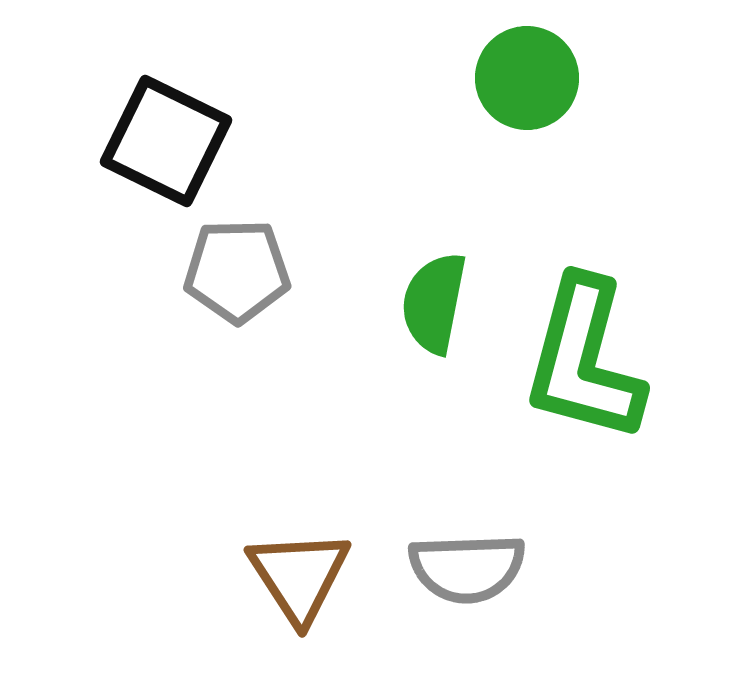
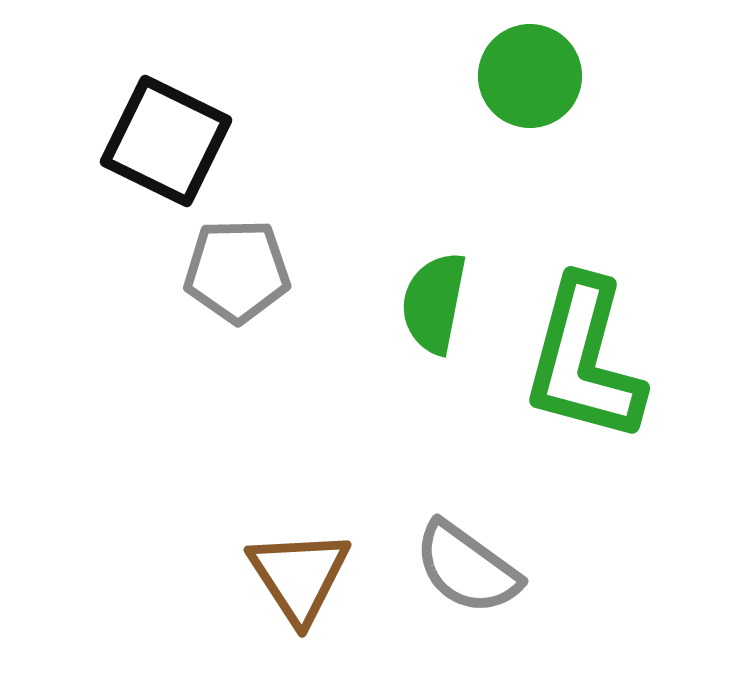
green circle: moved 3 px right, 2 px up
gray semicircle: rotated 38 degrees clockwise
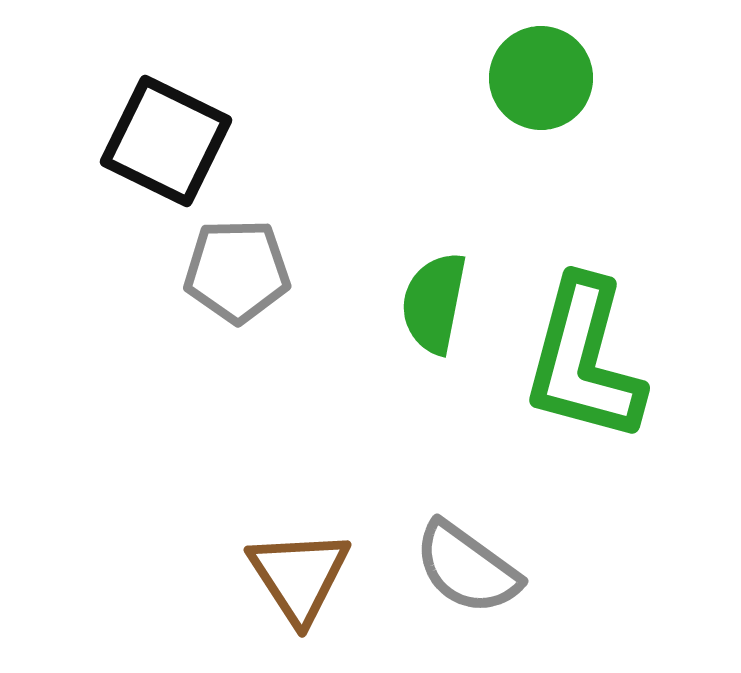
green circle: moved 11 px right, 2 px down
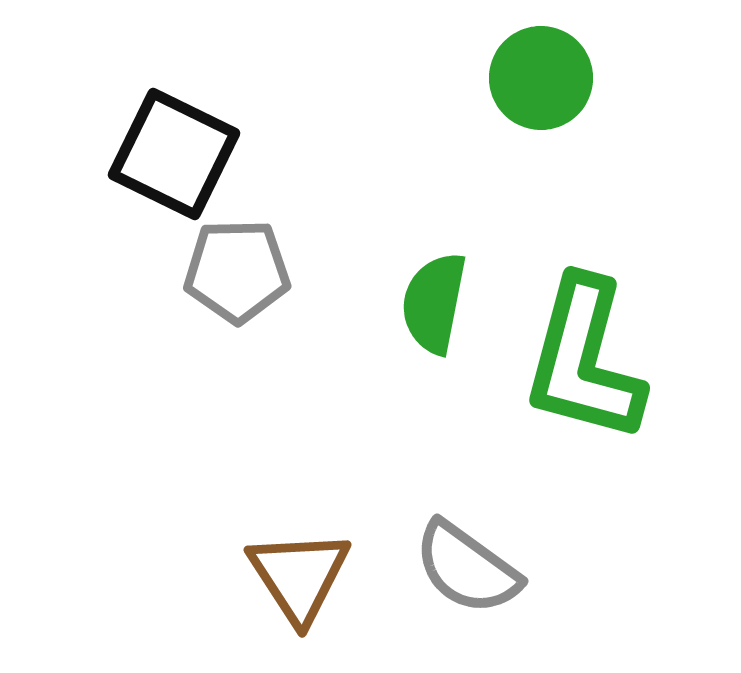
black square: moved 8 px right, 13 px down
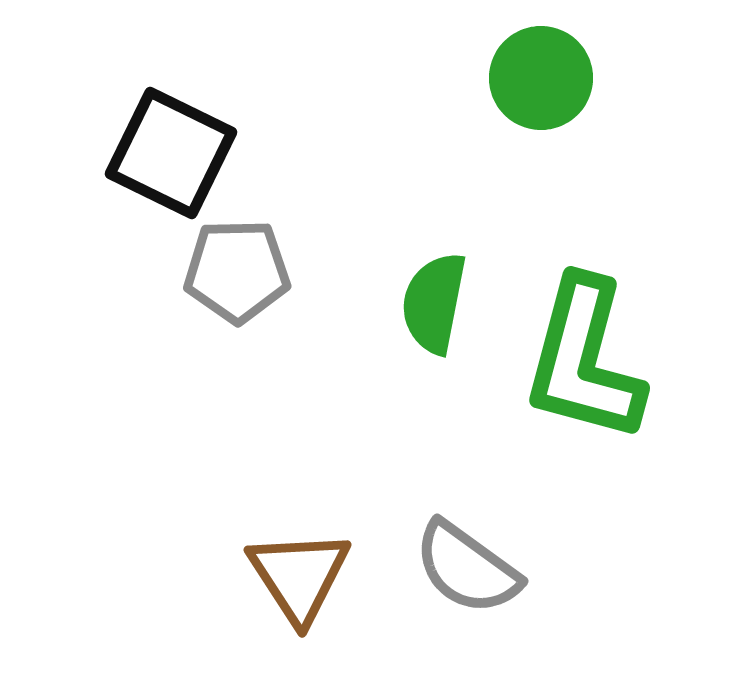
black square: moved 3 px left, 1 px up
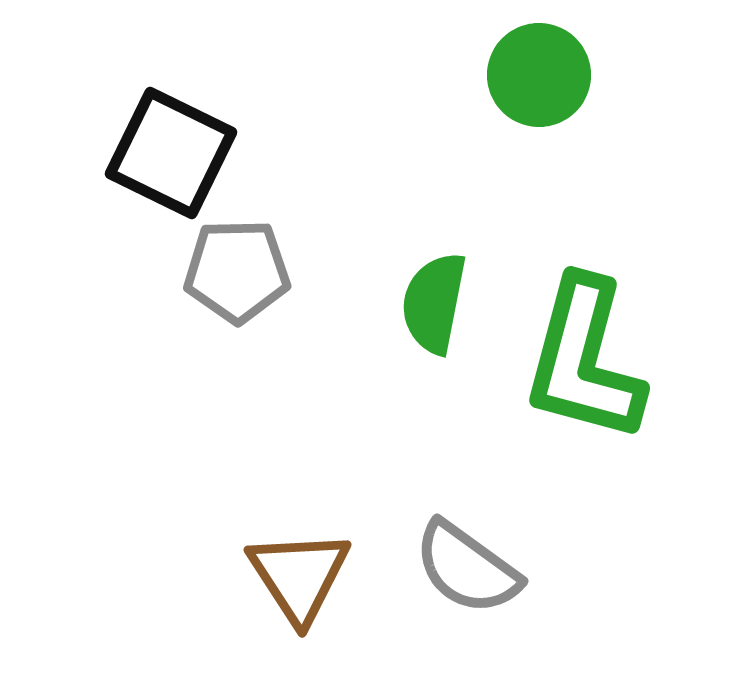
green circle: moved 2 px left, 3 px up
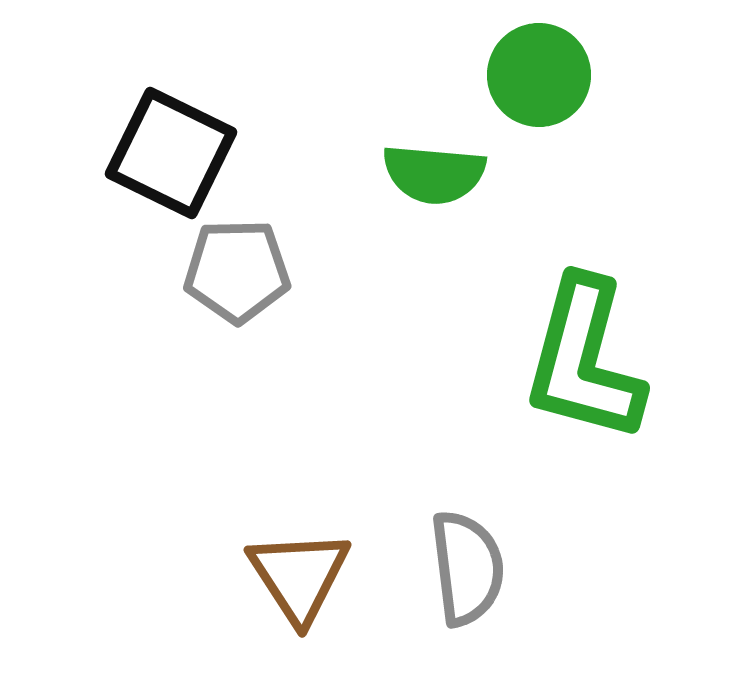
green semicircle: moved 129 px up; rotated 96 degrees counterclockwise
gray semicircle: rotated 133 degrees counterclockwise
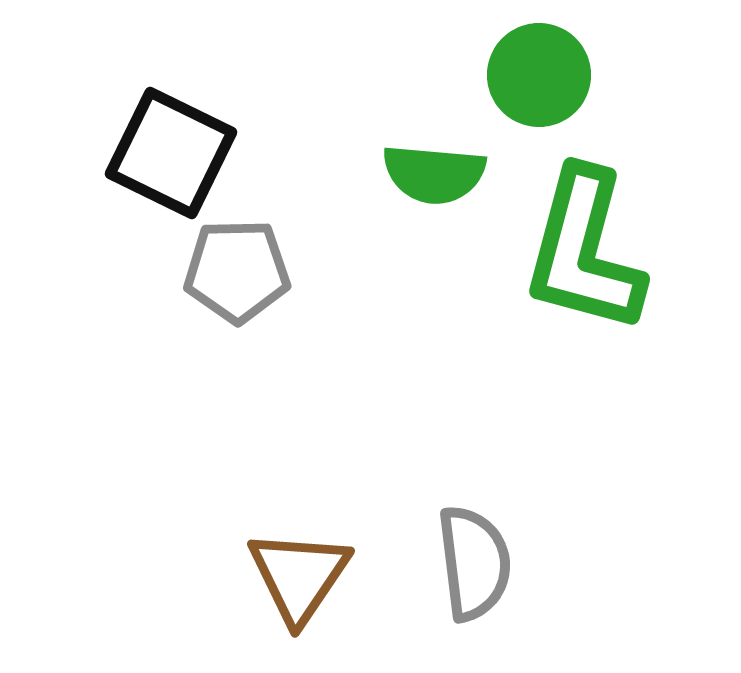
green L-shape: moved 109 px up
gray semicircle: moved 7 px right, 5 px up
brown triangle: rotated 7 degrees clockwise
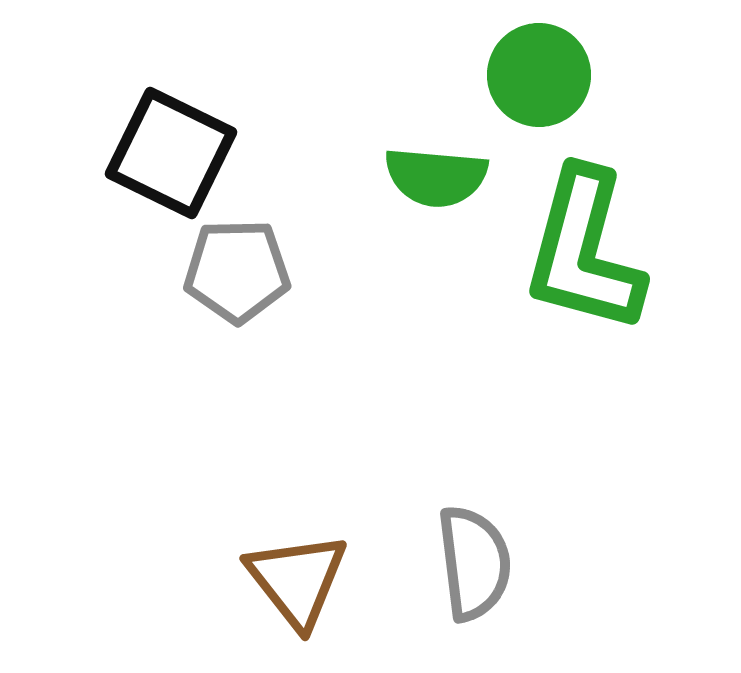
green semicircle: moved 2 px right, 3 px down
brown triangle: moved 2 px left, 4 px down; rotated 12 degrees counterclockwise
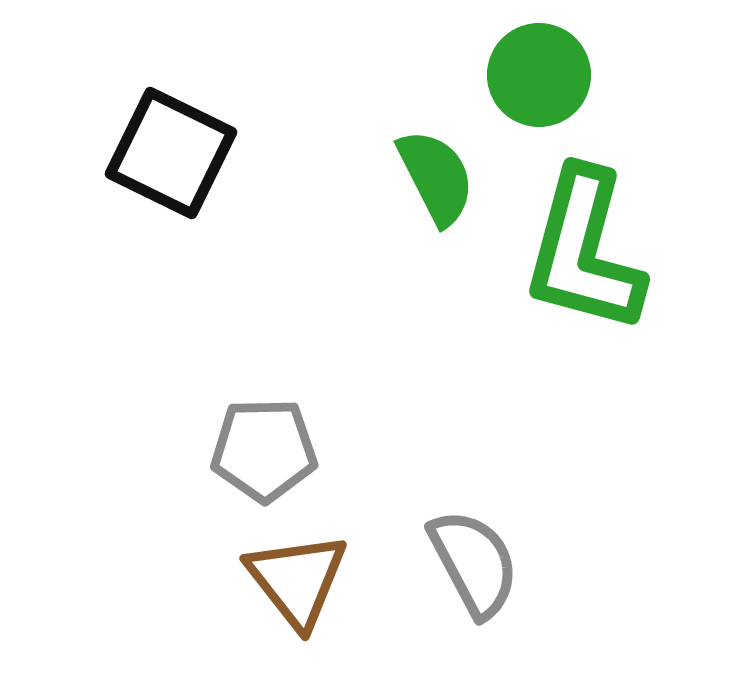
green semicircle: rotated 122 degrees counterclockwise
gray pentagon: moved 27 px right, 179 px down
gray semicircle: rotated 21 degrees counterclockwise
